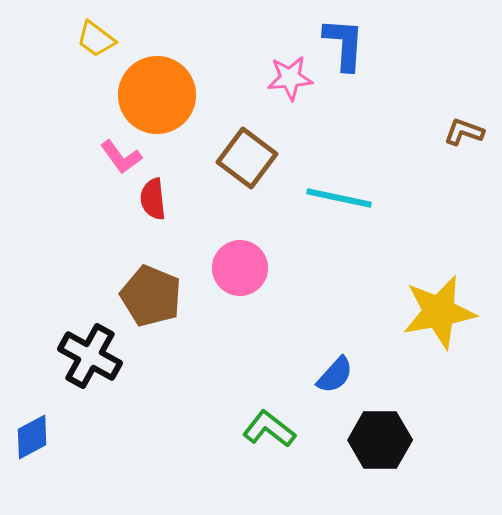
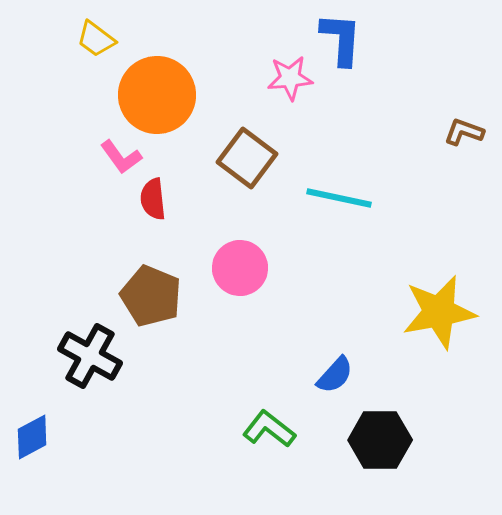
blue L-shape: moved 3 px left, 5 px up
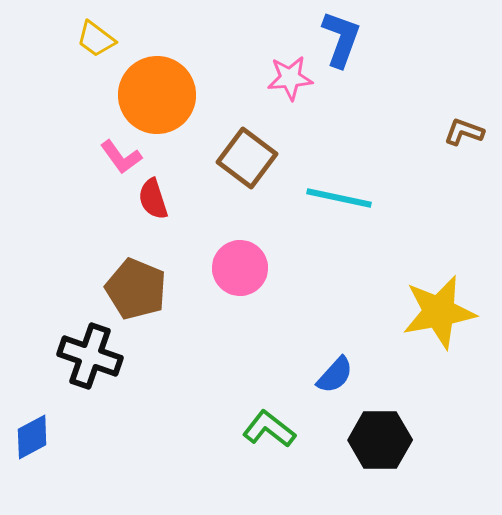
blue L-shape: rotated 16 degrees clockwise
red semicircle: rotated 12 degrees counterclockwise
brown pentagon: moved 15 px left, 7 px up
black cross: rotated 10 degrees counterclockwise
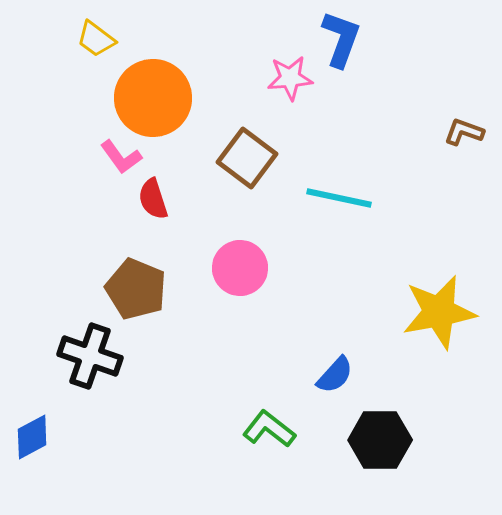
orange circle: moved 4 px left, 3 px down
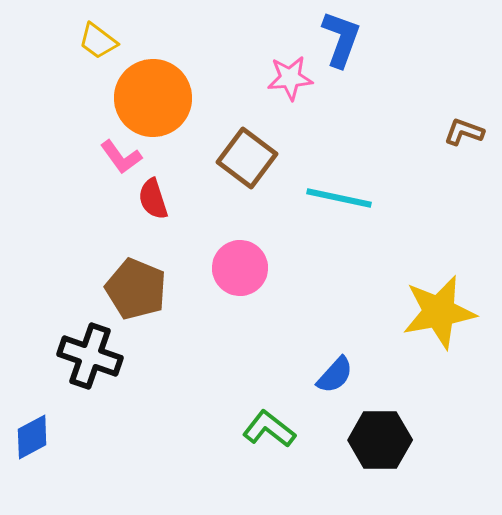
yellow trapezoid: moved 2 px right, 2 px down
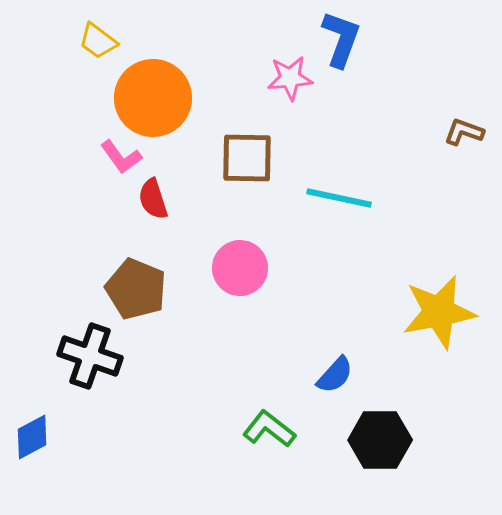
brown square: rotated 36 degrees counterclockwise
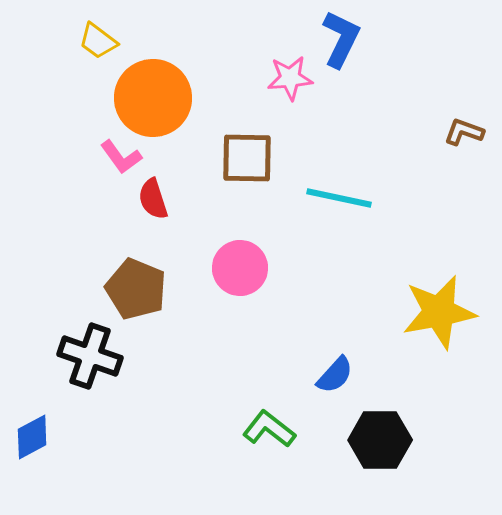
blue L-shape: rotated 6 degrees clockwise
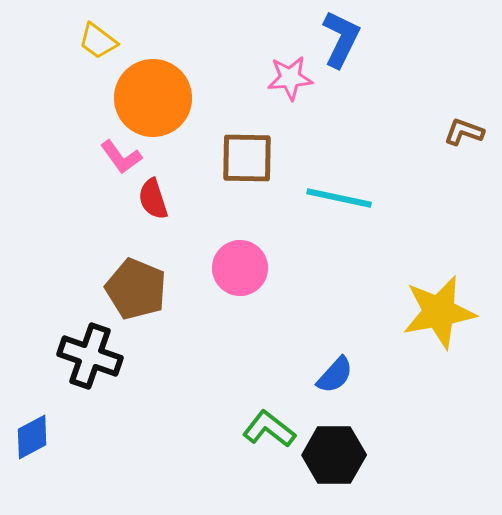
black hexagon: moved 46 px left, 15 px down
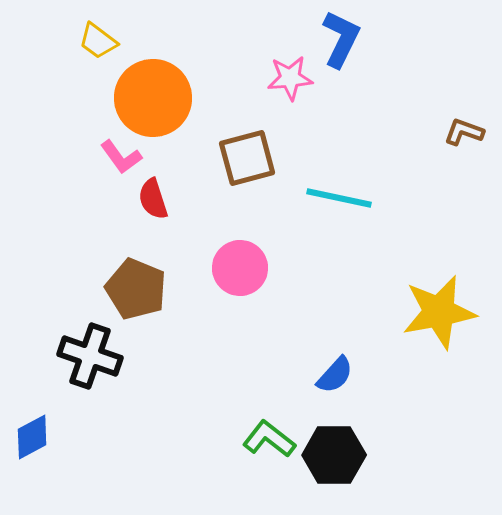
brown square: rotated 16 degrees counterclockwise
green L-shape: moved 10 px down
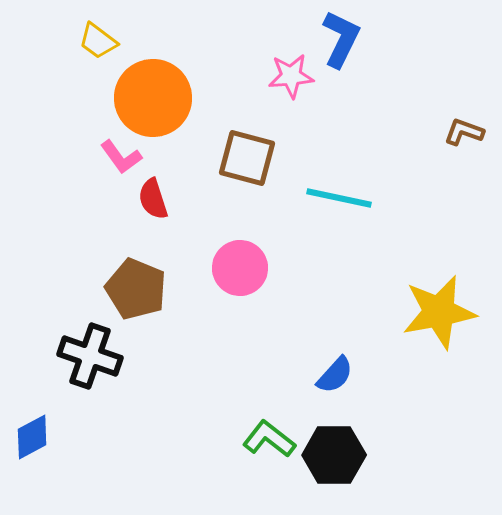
pink star: moved 1 px right, 2 px up
brown square: rotated 30 degrees clockwise
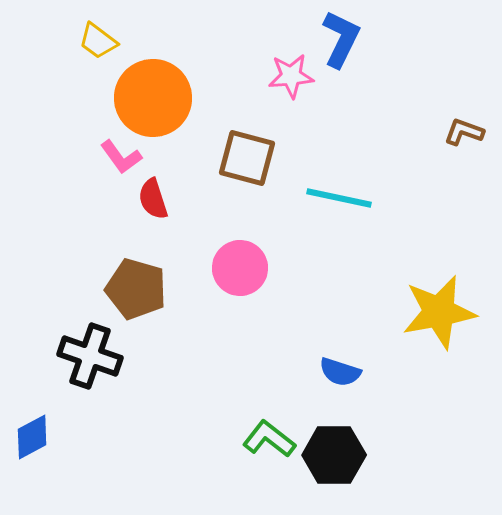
brown pentagon: rotated 6 degrees counterclockwise
blue semicircle: moved 5 px right, 3 px up; rotated 66 degrees clockwise
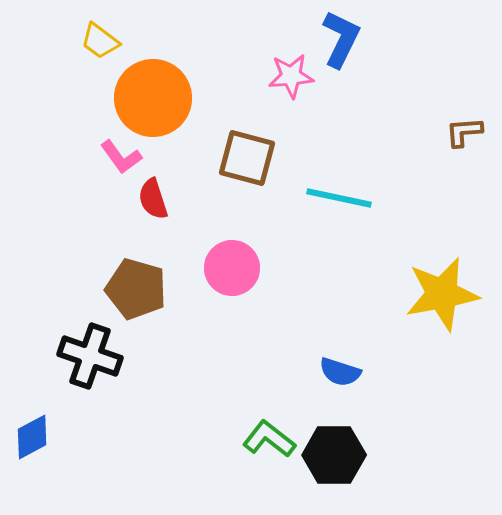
yellow trapezoid: moved 2 px right
brown L-shape: rotated 24 degrees counterclockwise
pink circle: moved 8 px left
yellow star: moved 3 px right, 18 px up
